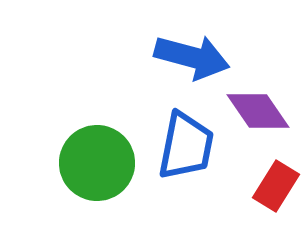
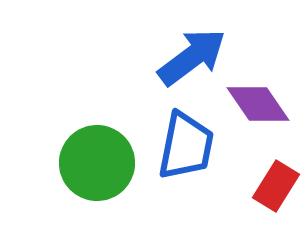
blue arrow: rotated 52 degrees counterclockwise
purple diamond: moved 7 px up
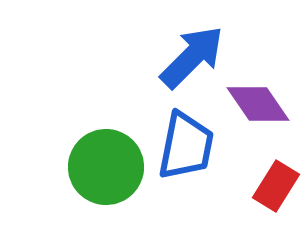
blue arrow: rotated 8 degrees counterclockwise
green circle: moved 9 px right, 4 px down
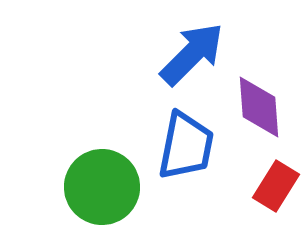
blue arrow: moved 3 px up
purple diamond: moved 1 px right, 3 px down; rotated 30 degrees clockwise
green circle: moved 4 px left, 20 px down
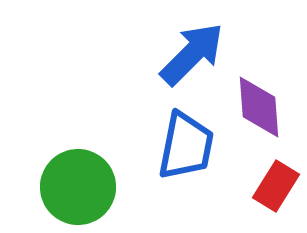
green circle: moved 24 px left
